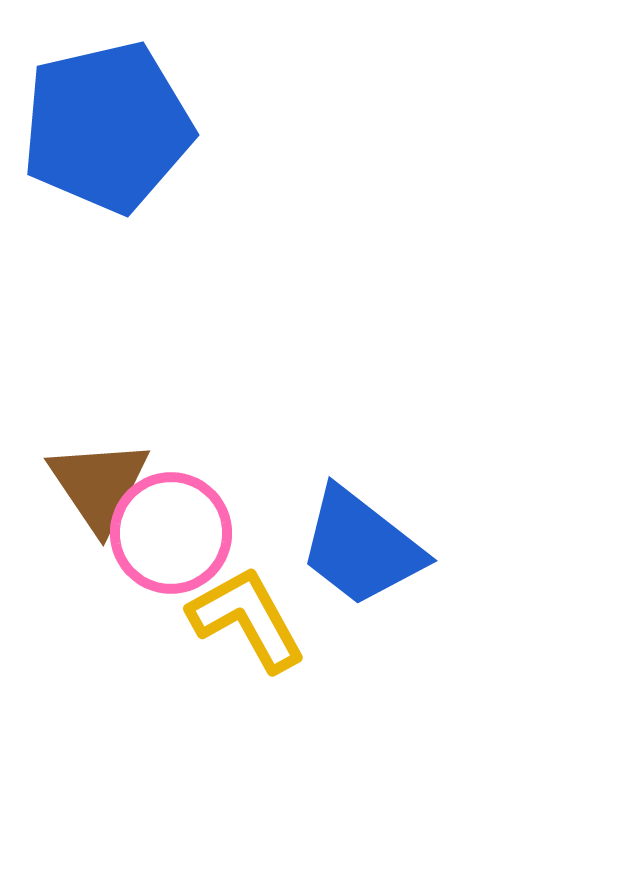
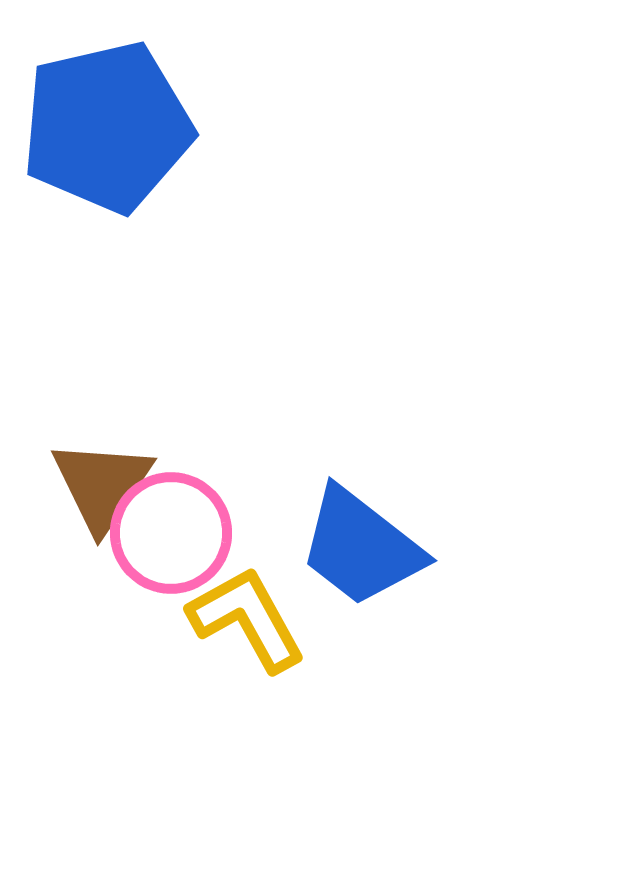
brown triangle: moved 3 px right; rotated 8 degrees clockwise
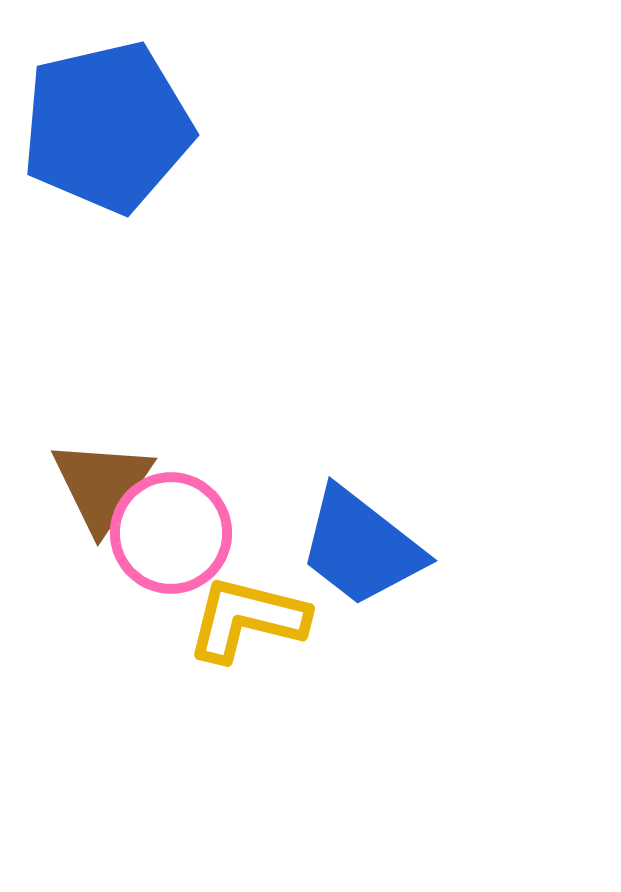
yellow L-shape: rotated 47 degrees counterclockwise
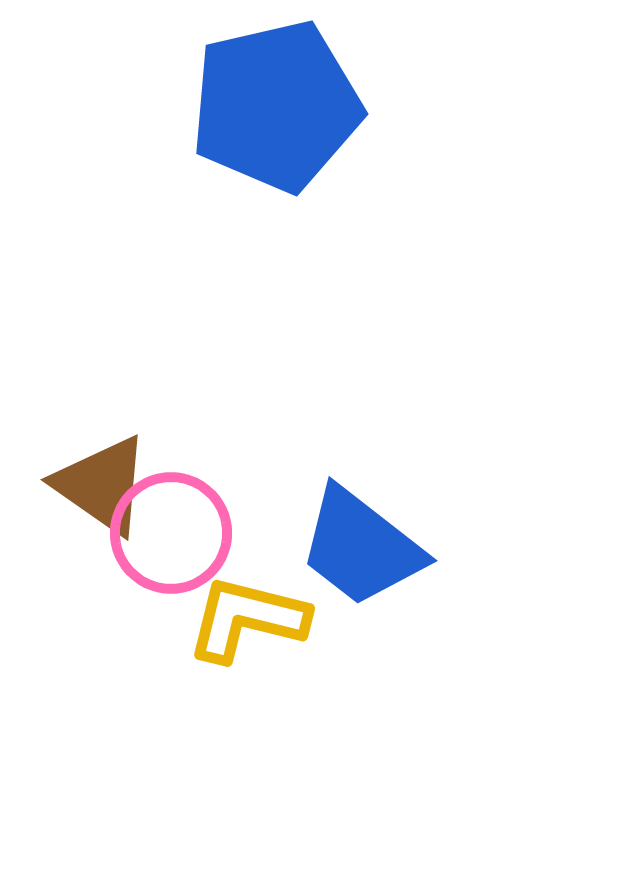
blue pentagon: moved 169 px right, 21 px up
brown triangle: rotated 29 degrees counterclockwise
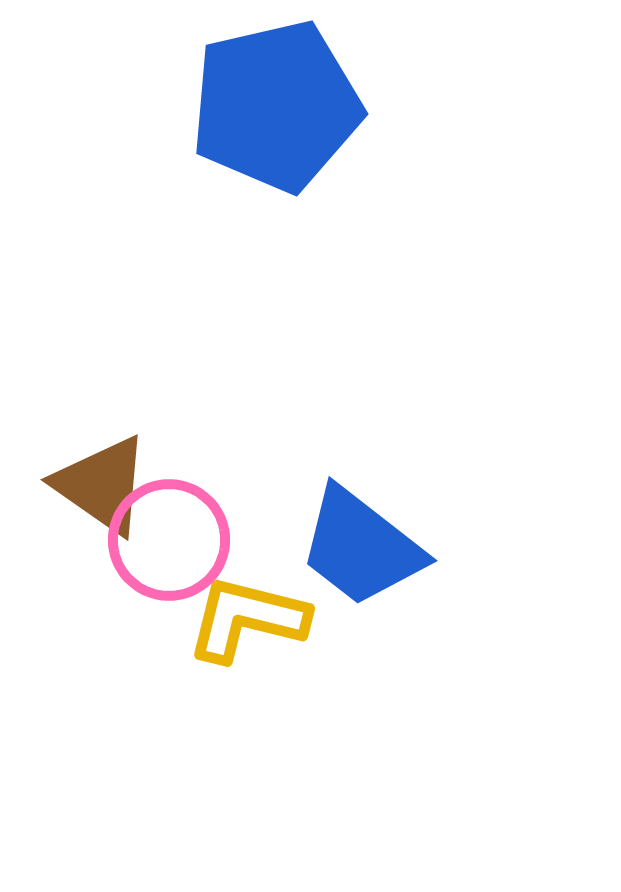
pink circle: moved 2 px left, 7 px down
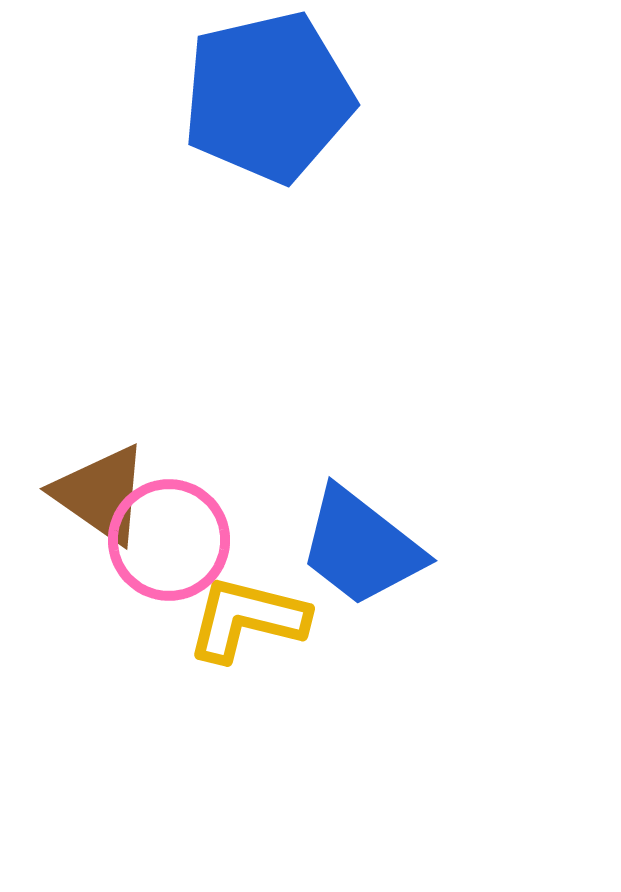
blue pentagon: moved 8 px left, 9 px up
brown triangle: moved 1 px left, 9 px down
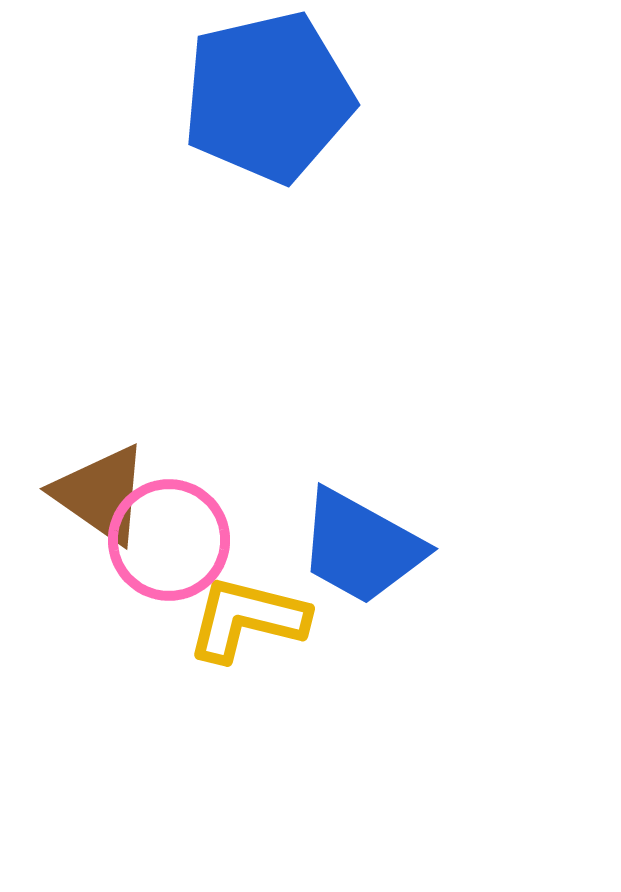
blue trapezoid: rotated 9 degrees counterclockwise
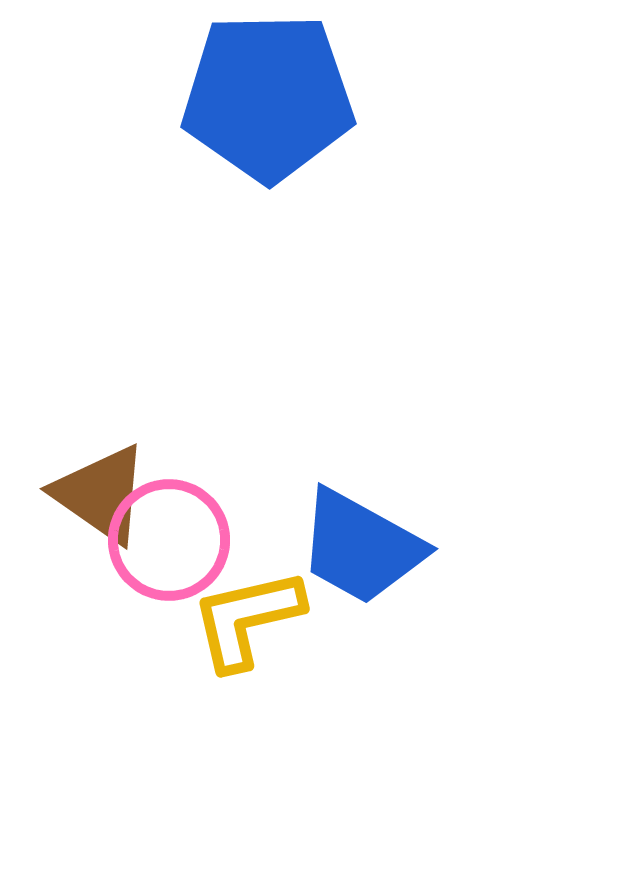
blue pentagon: rotated 12 degrees clockwise
yellow L-shape: rotated 27 degrees counterclockwise
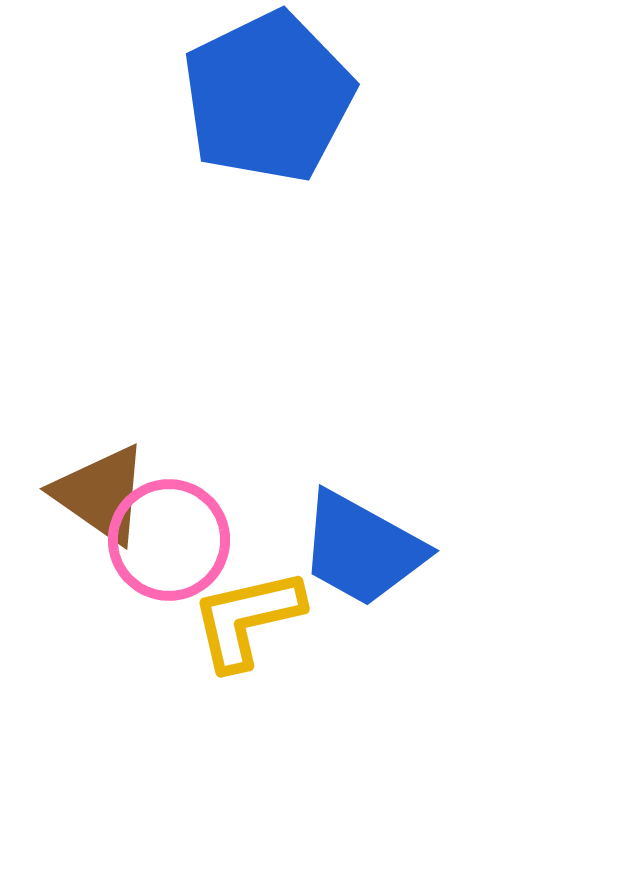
blue pentagon: rotated 25 degrees counterclockwise
blue trapezoid: moved 1 px right, 2 px down
